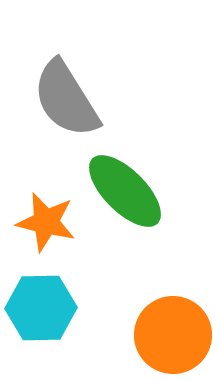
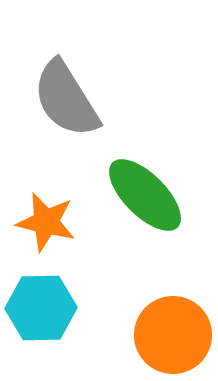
green ellipse: moved 20 px right, 4 px down
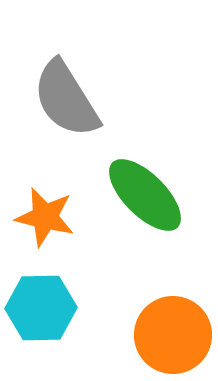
orange star: moved 1 px left, 5 px up
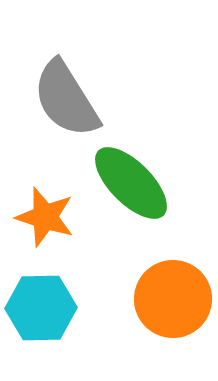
green ellipse: moved 14 px left, 12 px up
orange star: rotated 4 degrees clockwise
orange circle: moved 36 px up
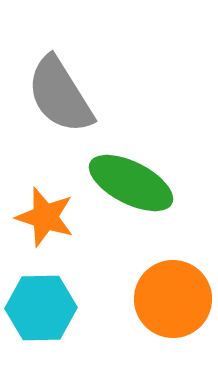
gray semicircle: moved 6 px left, 4 px up
green ellipse: rotated 18 degrees counterclockwise
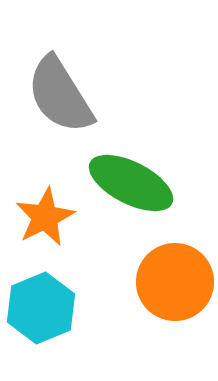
orange star: rotated 28 degrees clockwise
orange circle: moved 2 px right, 17 px up
cyan hexagon: rotated 22 degrees counterclockwise
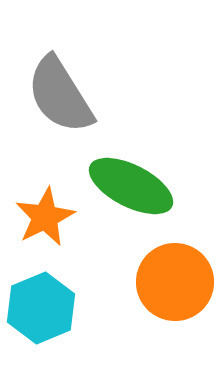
green ellipse: moved 3 px down
